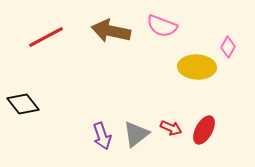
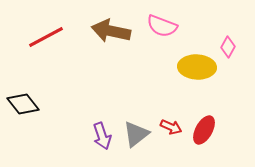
red arrow: moved 1 px up
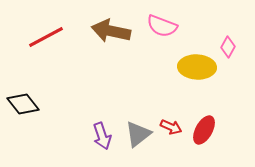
gray triangle: moved 2 px right
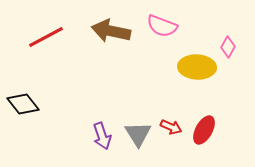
gray triangle: rotated 24 degrees counterclockwise
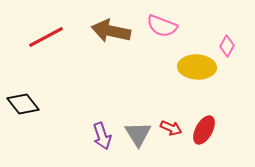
pink diamond: moved 1 px left, 1 px up
red arrow: moved 1 px down
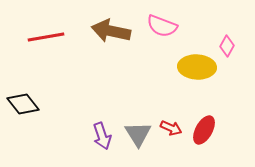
red line: rotated 18 degrees clockwise
